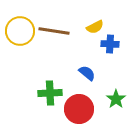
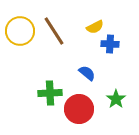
brown line: rotated 48 degrees clockwise
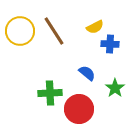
green star: moved 1 px left, 11 px up
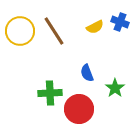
blue cross: moved 10 px right, 22 px up; rotated 18 degrees clockwise
blue semicircle: rotated 150 degrees counterclockwise
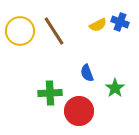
yellow semicircle: moved 3 px right, 2 px up
red circle: moved 2 px down
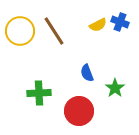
green cross: moved 11 px left
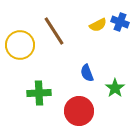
yellow circle: moved 14 px down
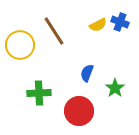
blue semicircle: rotated 42 degrees clockwise
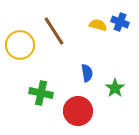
yellow semicircle: rotated 138 degrees counterclockwise
blue semicircle: rotated 150 degrees clockwise
green cross: moved 2 px right; rotated 15 degrees clockwise
red circle: moved 1 px left
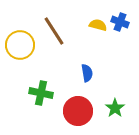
green star: moved 20 px down
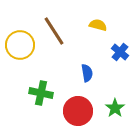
blue cross: moved 30 px down; rotated 18 degrees clockwise
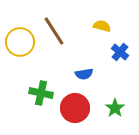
yellow semicircle: moved 4 px right, 1 px down
yellow circle: moved 3 px up
blue semicircle: moved 3 px left, 1 px down; rotated 90 degrees clockwise
red circle: moved 3 px left, 3 px up
